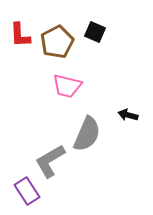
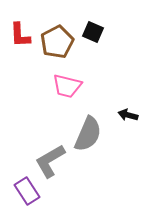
black square: moved 2 px left
gray semicircle: moved 1 px right
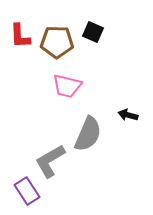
red L-shape: moved 1 px down
brown pentagon: rotated 28 degrees clockwise
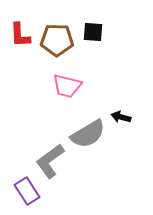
black square: rotated 20 degrees counterclockwise
red L-shape: moved 1 px up
brown pentagon: moved 2 px up
black arrow: moved 7 px left, 2 px down
gray semicircle: rotated 36 degrees clockwise
gray L-shape: rotated 6 degrees counterclockwise
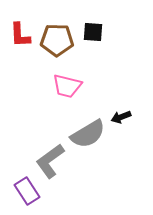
black arrow: rotated 36 degrees counterclockwise
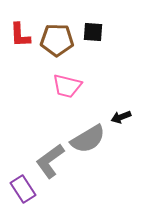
gray semicircle: moved 5 px down
purple rectangle: moved 4 px left, 2 px up
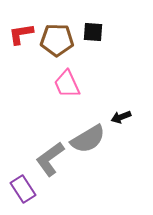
red L-shape: moved 1 px right, 1 px up; rotated 84 degrees clockwise
pink trapezoid: moved 2 px up; rotated 52 degrees clockwise
gray L-shape: moved 2 px up
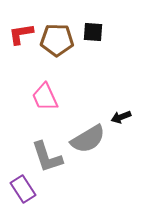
pink trapezoid: moved 22 px left, 13 px down
gray L-shape: moved 3 px left, 2 px up; rotated 72 degrees counterclockwise
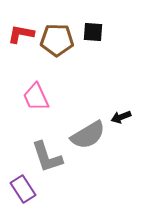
red L-shape: rotated 20 degrees clockwise
pink trapezoid: moved 9 px left
gray semicircle: moved 4 px up
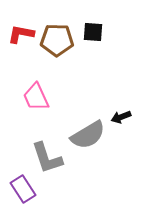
gray L-shape: moved 1 px down
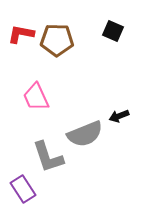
black square: moved 20 px right, 1 px up; rotated 20 degrees clockwise
black arrow: moved 2 px left, 1 px up
gray semicircle: moved 3 px left, 1 px up; rotated 9 degrees clockwise
gray L-shape: moved 1 px right, 1 px up
